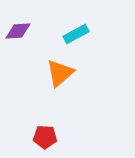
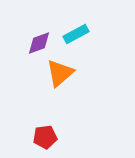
purple diamond: moved 21 px right, 12 px down; rotated 16 degrees counterclockwise
red pentagon: rotated 10 degrees counterclockwise
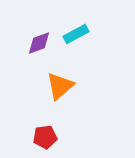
orange triangle: moved 13 px down
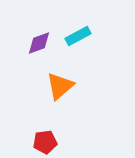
cyan rectangle: moved 2 px right, 2 px down
red pentagon: moved 5 px down
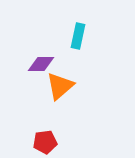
cyan rectangle: rotated 50 degrees counterclockwise
purple diamond: moved 2 px right, 21 px down; rotated 20 degrees clockwise
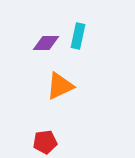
purple diamond: moved 5 px right, 21 px up
orange triangle: rotated 16 degrees clockwise
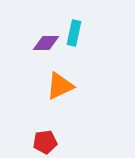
cyan rectangle: moved 4 px left, 3 px up
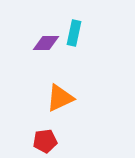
orange triangle: moved 12 px down
red pentagon: moved 1 px up
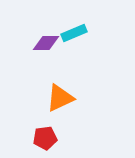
cyan rectangle: rotated 55 degrees clockwise
red pentagon: moved 3 px up
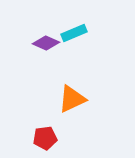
purple diamond: rotated 24 degrees clockwise
orange triangle: moved 12 px right, 1 px down
